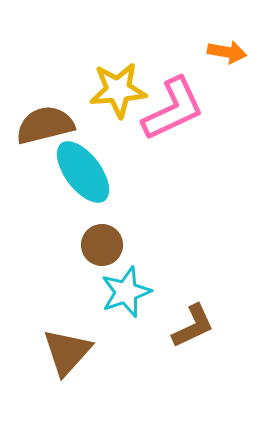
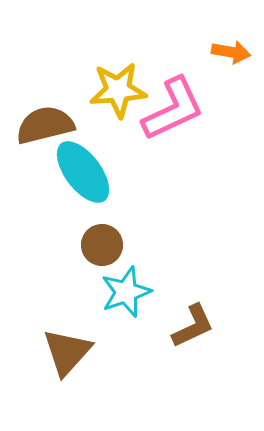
orange arrow: moved 4 px right
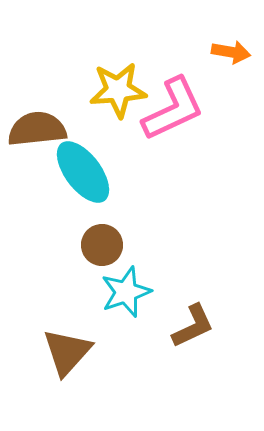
brown semicircle: moved 8 px left, 4 px down; rotated 8 degrees clockwise
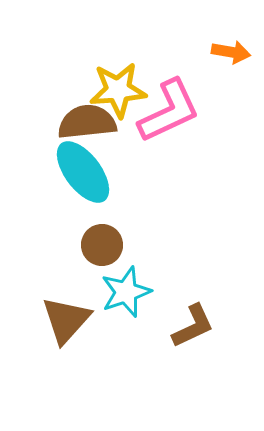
pink L-shape: moved 4 px left, 2 px down
brown semicircle: moved 50 px right, 7 px up
brown triangle: moved 1 px left, 32 px up
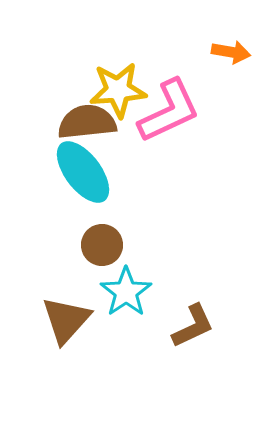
cyan star: rotated 15 degrees counterclockwise
